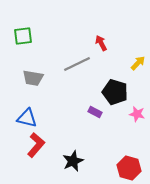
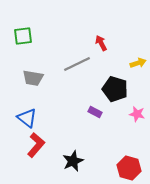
yellow arrow: rotated 28 degrees clockwise
black pentagon: moved 3 px up
blue triangle: rotated 25 degrees clockwise
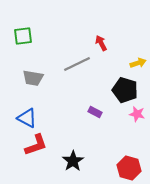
black pentagon: moved 10 px right, 1 px down
blue triangle: rotated 10 degrees counterclockwise
red L-shape: rotated 30 degrees clockwise
black star: rotated 10 degrees counterclockwise
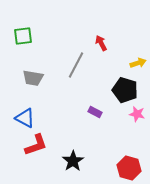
gray line: moved 1 px left, 1 px down; rotated 36 degrees counterclockwise
blue triangle: moved 2 px left
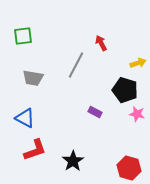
red L-shape: moved 1 px left, 5 px down
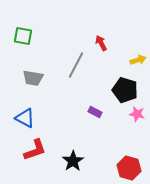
green square: rotated 18 degrees clockwise
yellow arrow: moved 3 px up
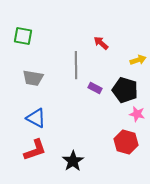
red arrow: rotated 21 degrees counterclockwise
gray line: rotated 28 degrees counterclockwise
purple rectangle: moved 24 px up
blue triangle: moved 11 px right
red hexagon: moved 3 px left, 26 px up
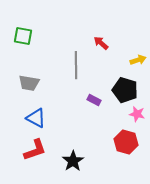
gray trapezoid: moved 4 px left, 5 px down
purple rectangle: moved 1 px left, 12 px down
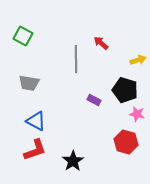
green square: rotated 18 degrees clockwise
gray line: moved 6 px up
blue triangle: moved 3 px down
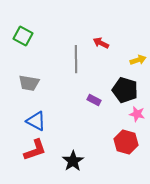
red arrow: rotated 14 degrees counterclockwise
